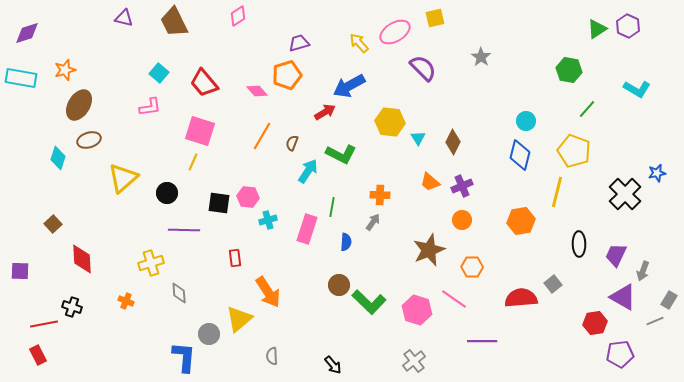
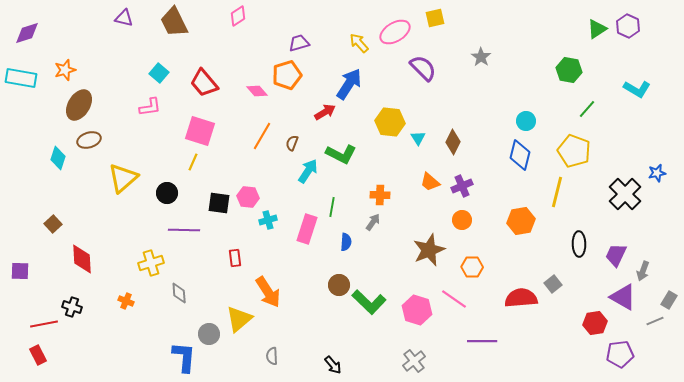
blue arrow at (349, 86): moved 2 px up; rotated 152 degrees clockwise
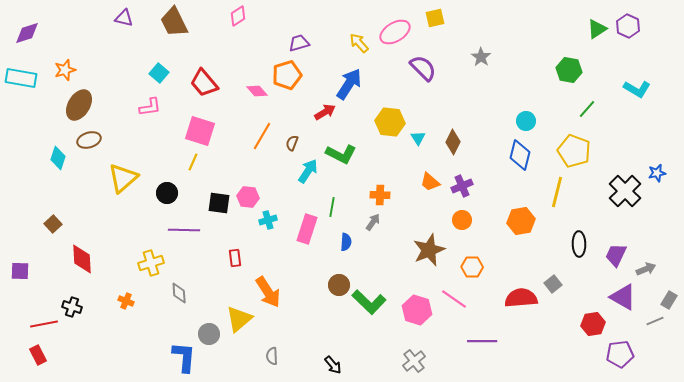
black cross at (625, 194): moved 3 px up
gray arrow at (643, 271): moved 3 px right, 2 px up; rotated 132 degrees counterclockwise
red hexagon at (595, 323): moved 2 px left, 1 px down
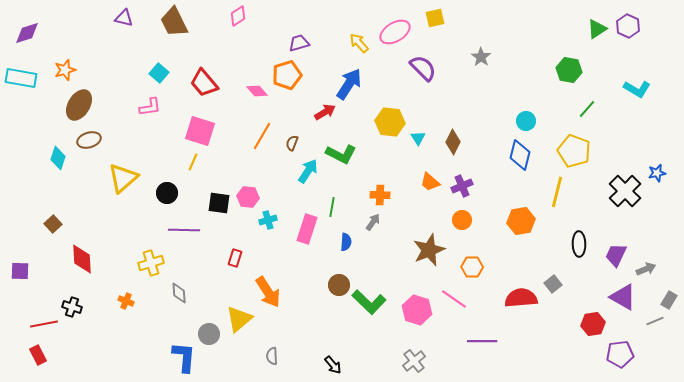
red rectangle at (235, 258): rotated 24 degrees clockwise
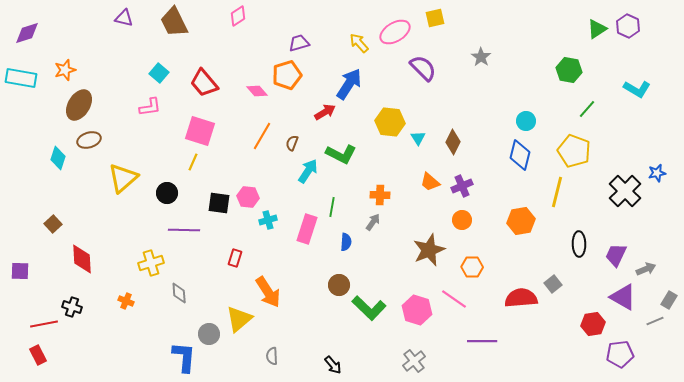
green L-shape at (369, 302): moved 6 px down
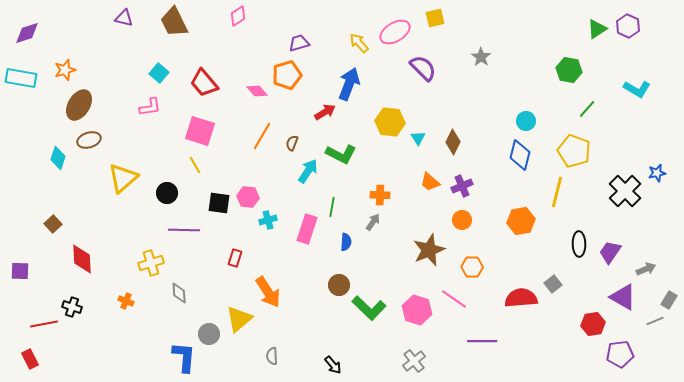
blue arrow at (349, 84): rotated 12 degrees counterclockwise
yellow line at (193, 162): moved 2 px right, 3 px down; rotated 54 degrees counterclockwise
purple trapezoid at (616, 255): moved 6 px left, 3 px up; rotated 10 degrees clockwise
red rectangle at (38, 355): moved 8 px left, 4 px down
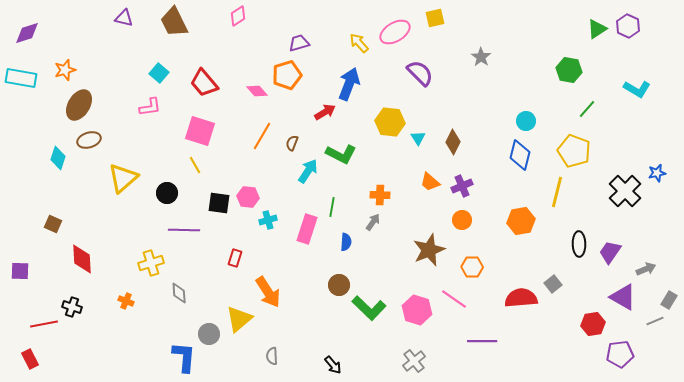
purple semicircle at (423, 68): moved 3 px left, 5 px down
brown square at (53, 224): rotated 24 degrees counterclockwise
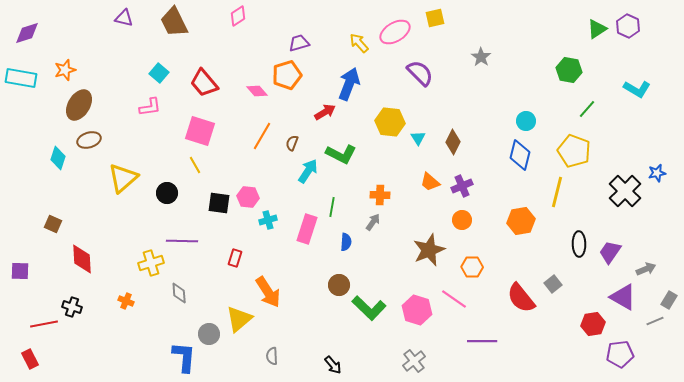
purple line at (184, 230): moved 2 px left, 11 px down
red semicircle at (521, 298): rotated 124 degrees counterclockwise
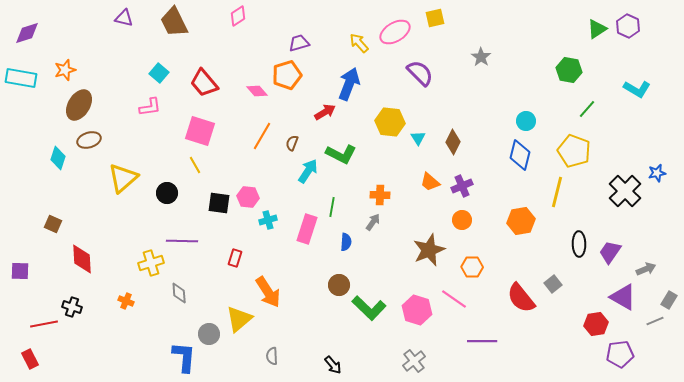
red hexagon at (593, 324): moved 3 px right
